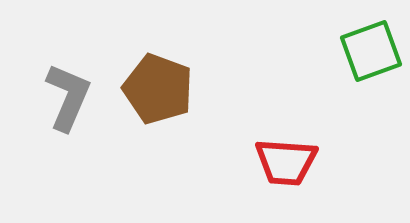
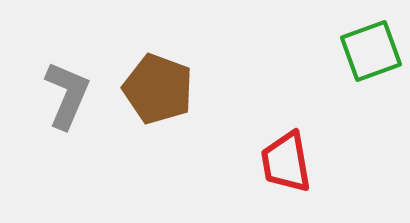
gray L-shape: moved 1 px left, 2 px up
red trapezoid: rotated 76 degrees clockwise
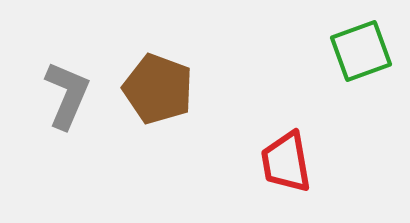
green square: moved 10 px left
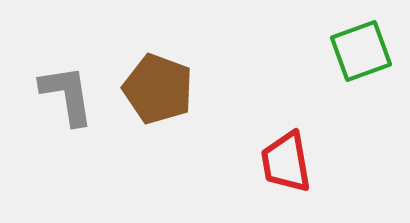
gray L-shape: rotated 32 degrees counterclockwise
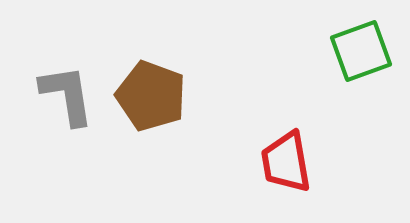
brown pentagon: moved 7 px left, 7 px down
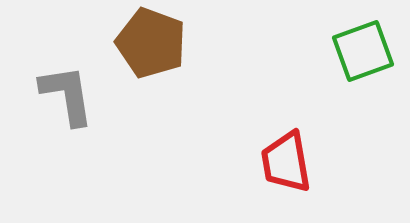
green square: moved 2 px right
brown pentagon: moved 53 px up
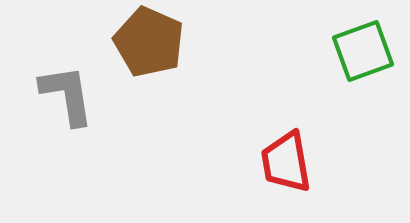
brown pentagon: moved 2 px left, 1 px up; rotated 4 degrees clockwise
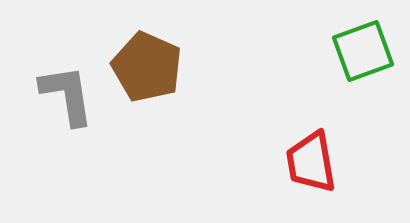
brown pentagon: moved 2 px left, 25 px down
red trapezoid: moved 25 px right
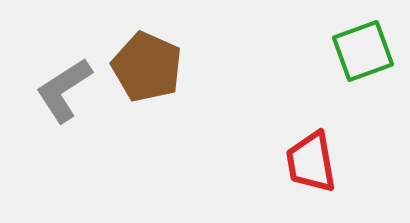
gray L-shape: moved 3 px left, 5 px up; rotated 114 degrees counterclockwise
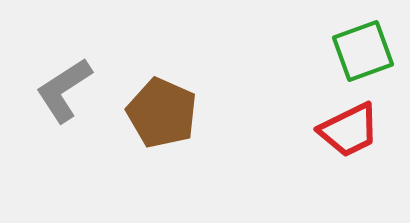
brown pentagon: moved 15 px right, 46 px down
red trapezoid: moved 38 px right, 32 px up; rotated 106 degrees counterclockwise
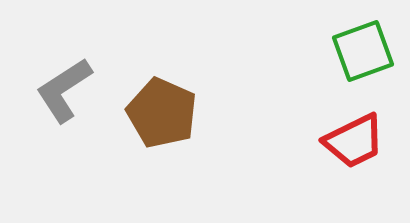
red trapezoid: moved 5 px right, 11 px down
